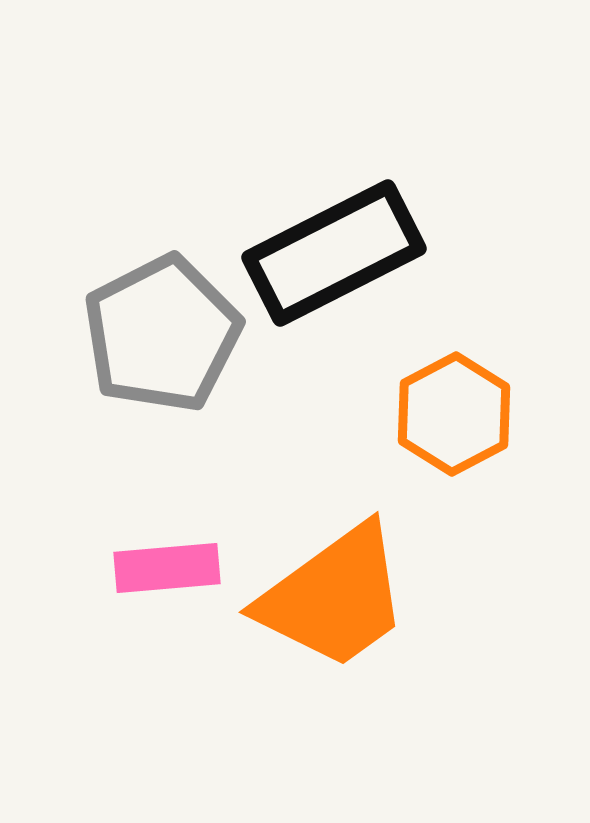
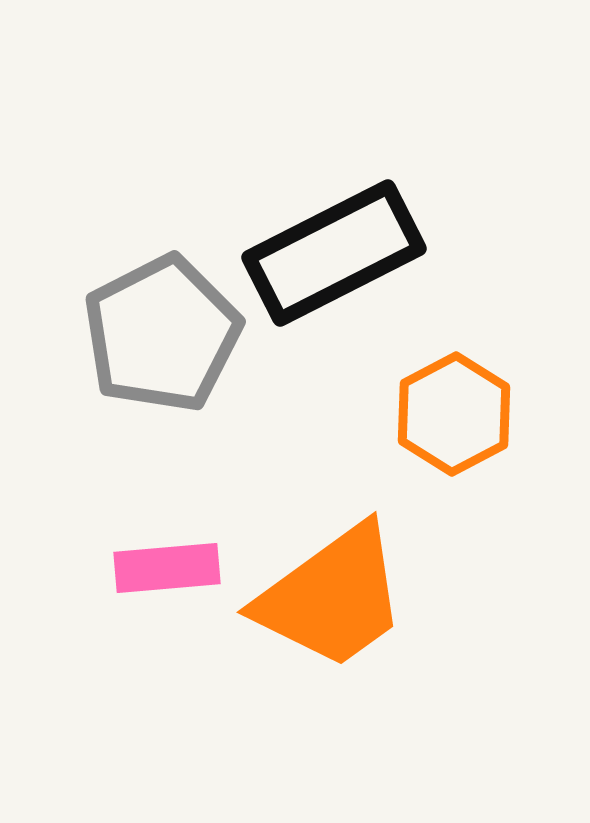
orange trapezoid: moved 2 px left
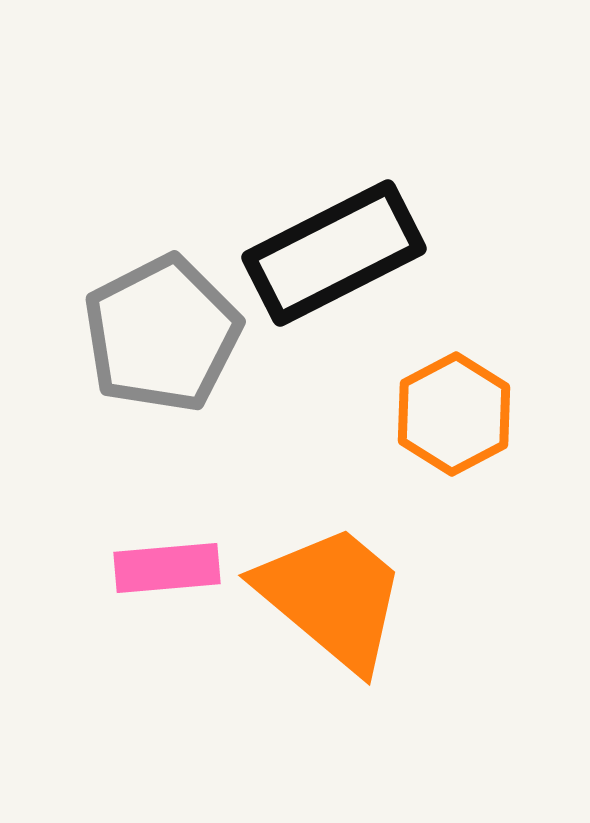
orange trapezoid: rotated 104 degrees counterclockwise
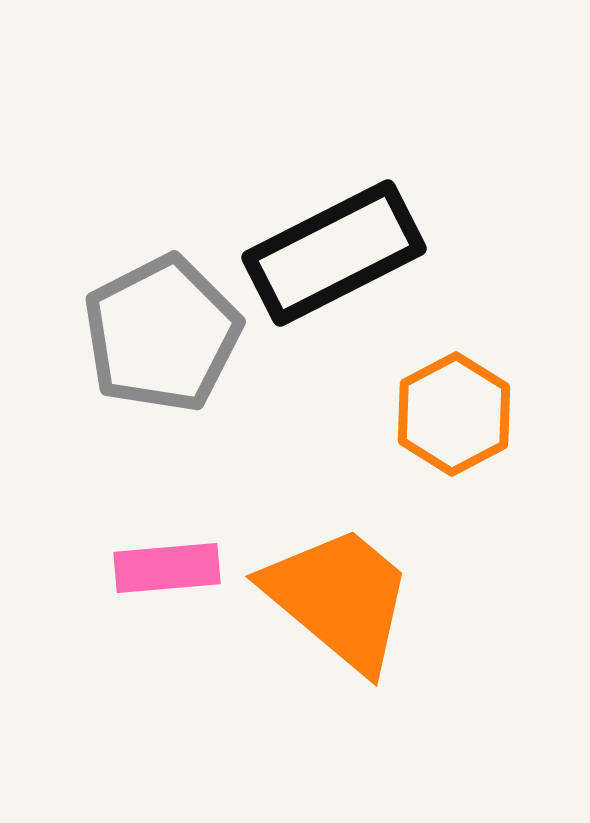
orange trapezoid: moved 7 px right, 1 px down
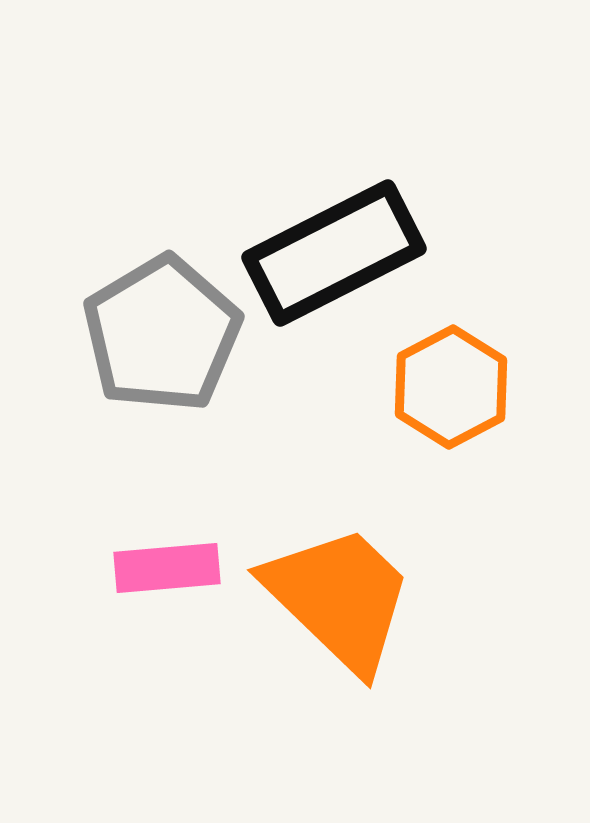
gray pentagon: rotated 4 degrees counterclockwise
orange hexagon: moved 3 px left, 27 px up
orange trapezoid: rotated 4 degrees clockwise
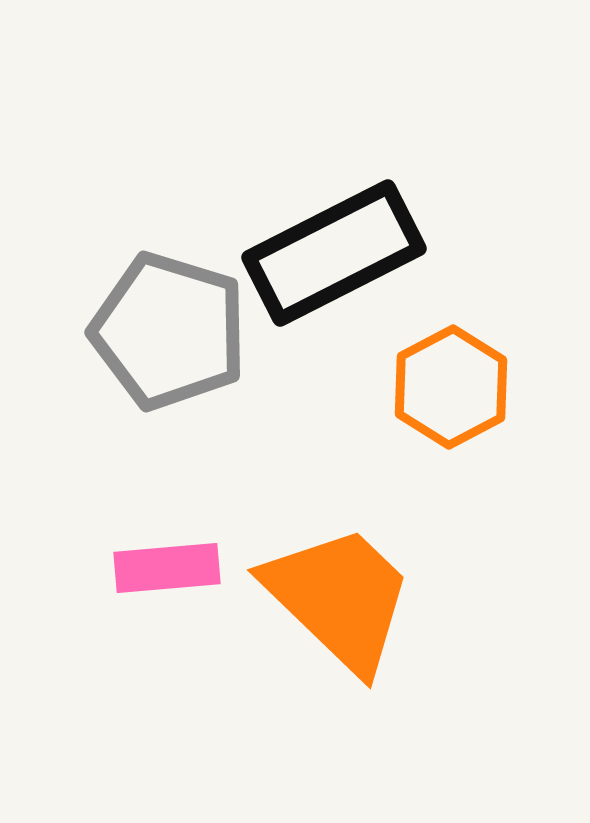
gray pentagon: moved 7 px right, 3 px up; rotated 24 degrees counterclockwise
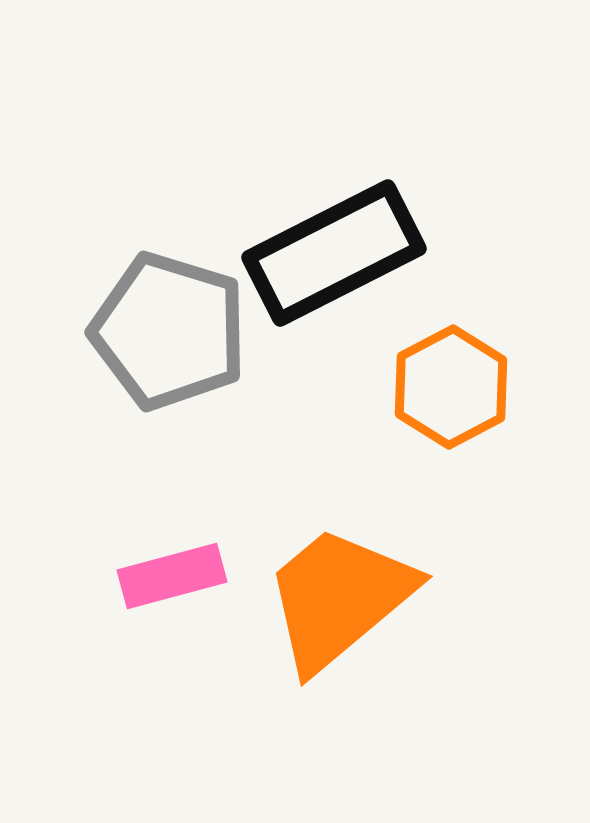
pink rectangle: moved 5 px right, 8 px down; rotated 10 degrees counterclockwise
orange trapezoid: rotated 84 degrees counterclockwise
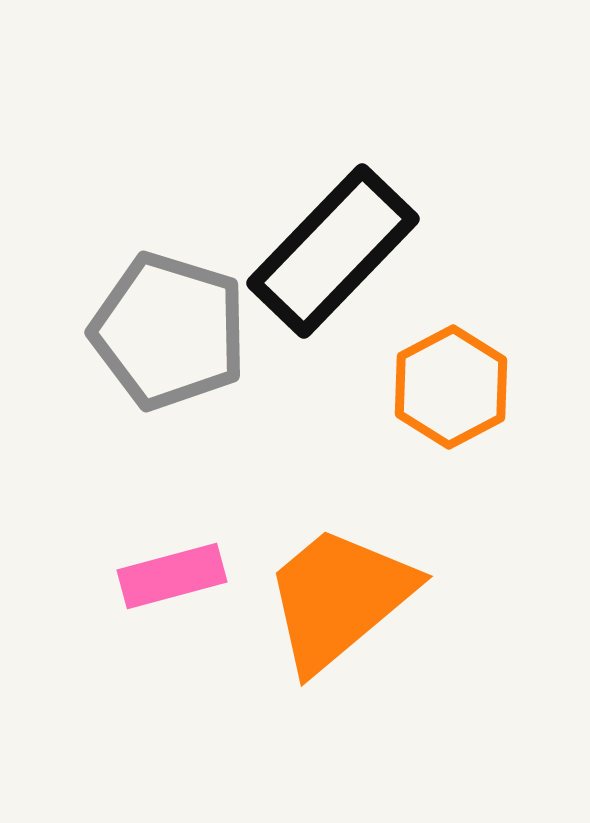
black rectangle: moved 1 px left, 2 px up; rotated 19 degrees counterclockwise
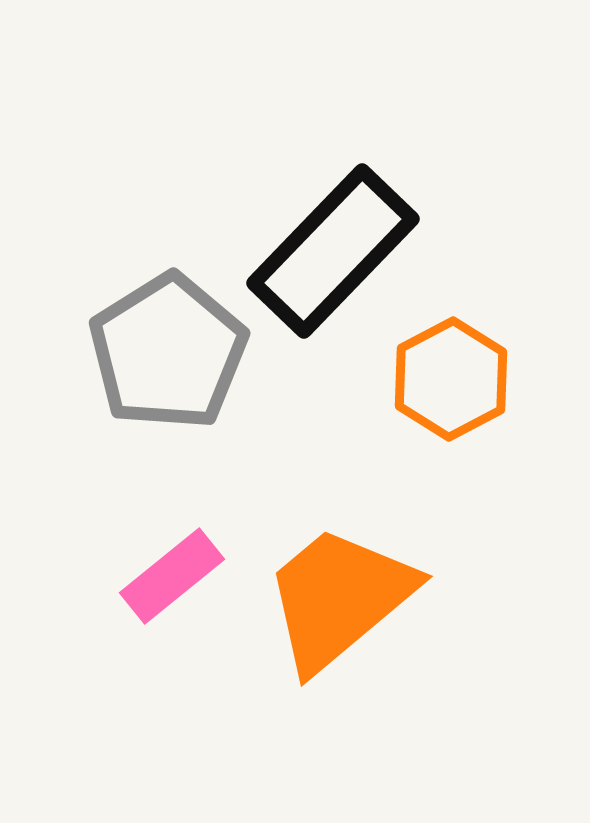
gray pentagon: moved 1 px left, 21 px down; rotated 23 degrees clockwise
orange hexagon: moved 8 px up
pink rectangle: rotated 24 degrees counterclockwise
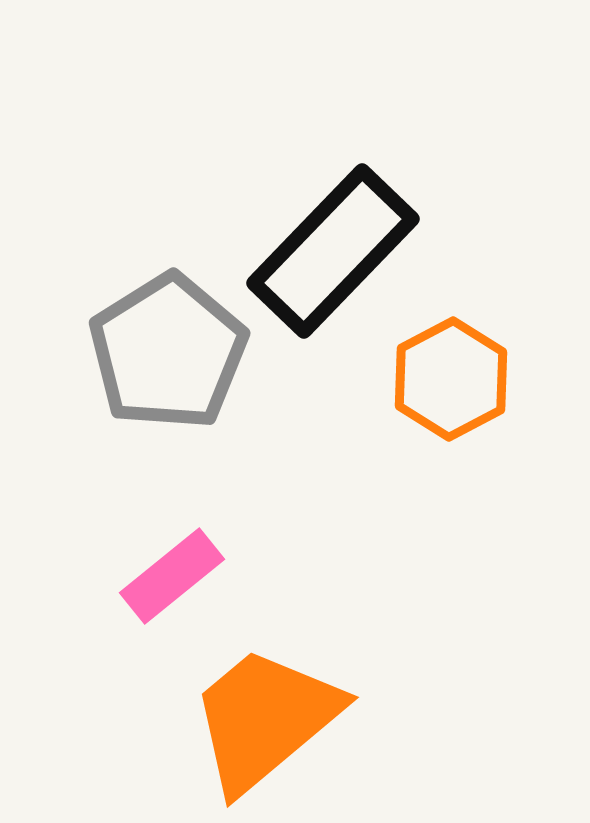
orange trapezoid: moved 74 px left, 121 px down
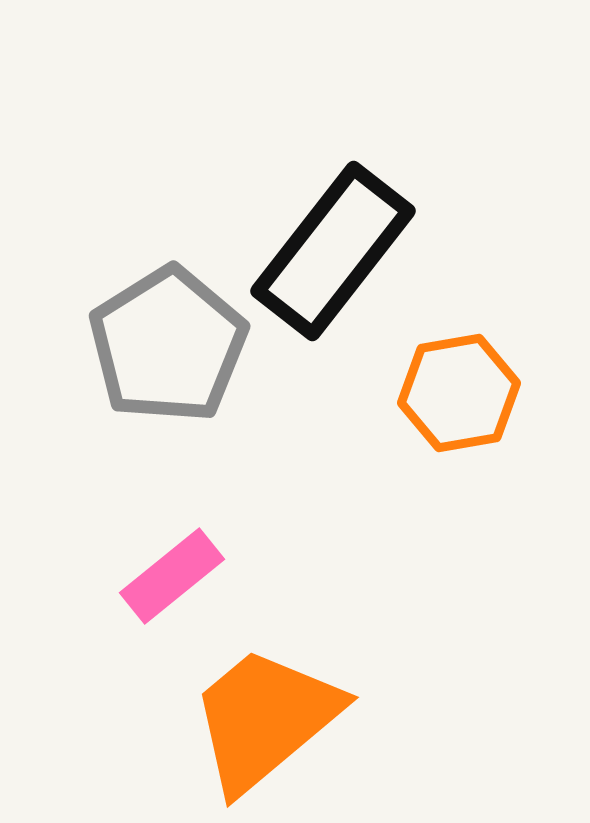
black rectangle: rotated 6 degrees counterclockwise
gray pentagon: moved 7 px up
orange hexagon: moved 8 px right, 14 px down; rotated 18 degrees clockwise
